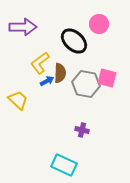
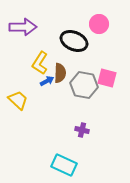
black ellipse: rotated 20 degrees counterclockwise
yellow L-shape: rotated 20 degrees counterclockwise
gray hexagon: moved 2 px left, 1 px down
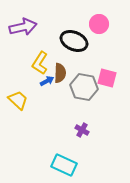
purple arrow: rotated 12 degrees counterclockwise
gray hexagon: moved 2 px down
purple cross: rotated 16 degrees clockwise
